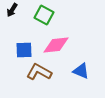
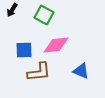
brown L-shape: rotated 145 degrees clockwise
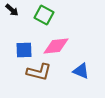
black arrow: rotated 80 degrees counterclockwise
pink diamond: moved 1 px down
brown L-shape: rotated 20 degrees clockwise
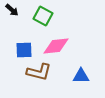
green square: moved 1 px left, 1 px down
blue triangle: moved 5 px down; rotated 24 degrees counterclockwise
